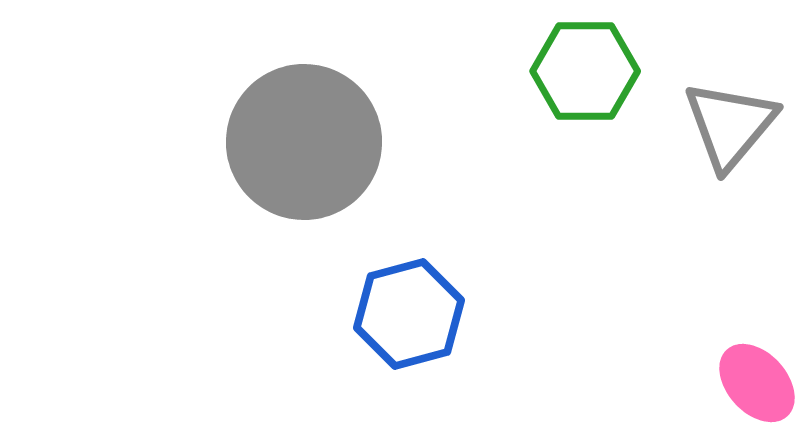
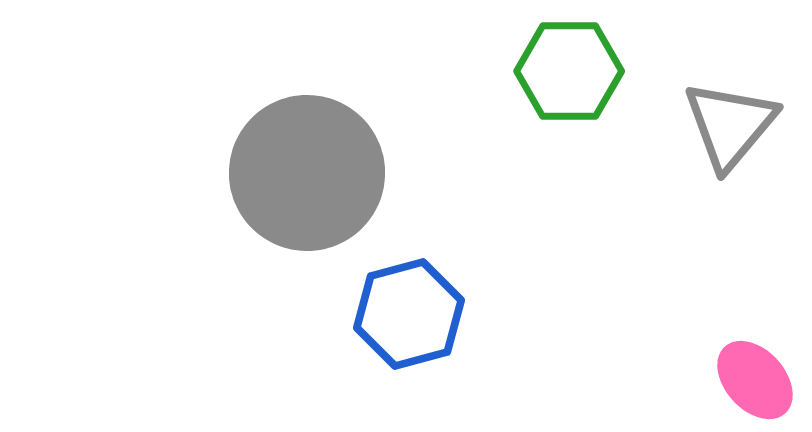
green hexagon: moved 16 px left
gray circle: moved 3 px right, 31 px down
pink ellipse: moved 2 px left, 3 px up
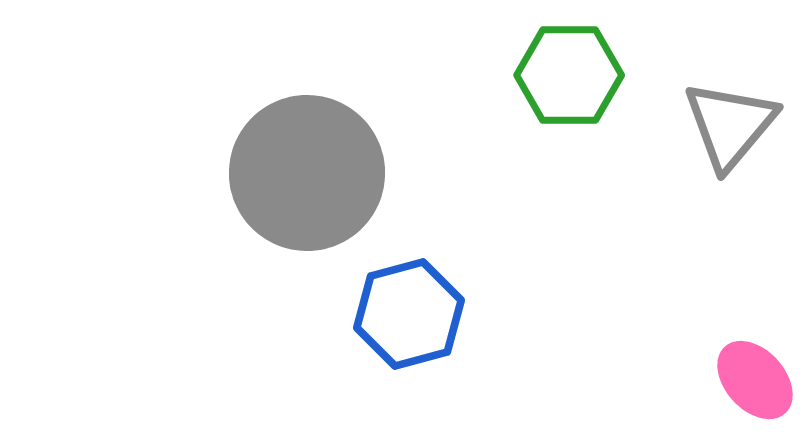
green hexagon: moved 4 px down
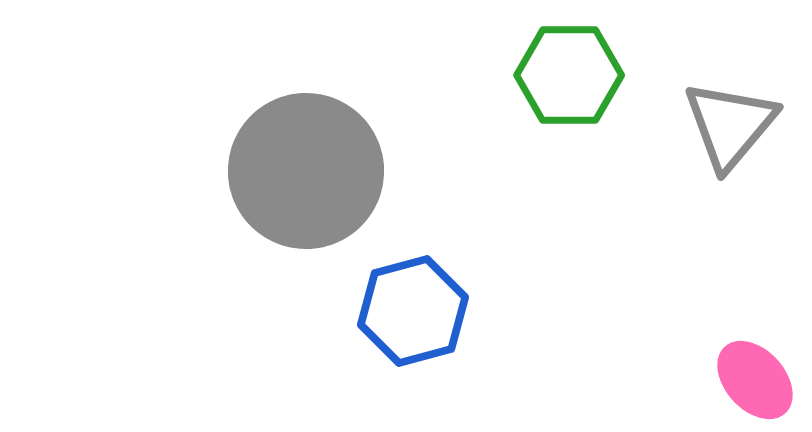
gray circle: moved 1 px left, 2 px up
blue hexagon: moved 4 px right, 3 px up
